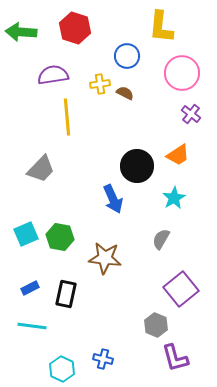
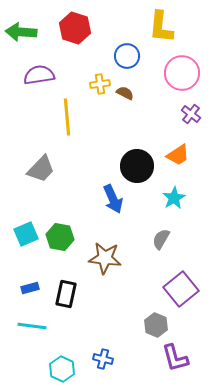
purple semicircle: moved 14 px left
blue rectangle: rotated 12 degrees clockwise
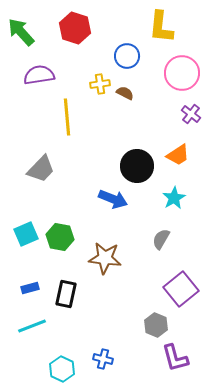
green arrow: rotated 44 degrees clockwise
blue arrow: rotated 44 degrees counterclockwise
cyan line: rotated 28 degrees counterclockwise
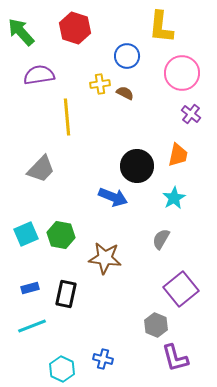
orange trapezoid: rotated 45 degrees counterclockwise
blue arrow: moved 2 px up
green hexagon: moved 1 px right, 2 px up
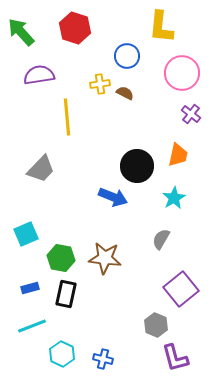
green hexagon: moved 23 px down
cyan hexagon: moved 15 px up
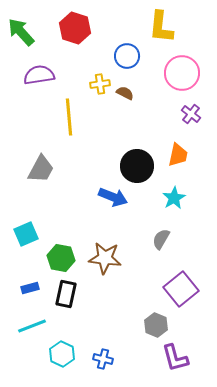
yellow line: moved 2 px right
gray trapezoid: rotated 16 degrees counterclockwise
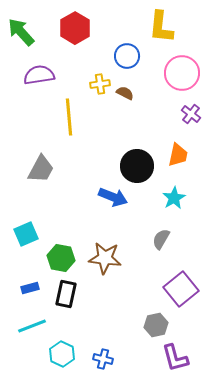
red hexagon: rotated 12 degrees clockwise
gray hexagon: rotated 25 degrees clockwise
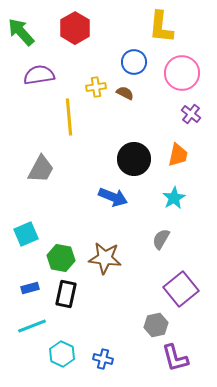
blue circle: moved 7 px right, 6 px down
yellow cross: moved 4 px left, 3 px down
black circle: moved 3 px left, 7 px up
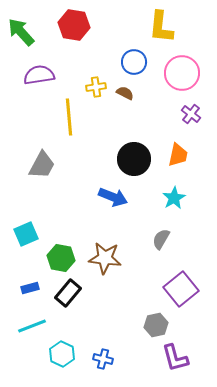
red hexagon: moved 1 px left, 3 px up; rotated 20 degrees counterclockwise
gray trapezoid: moved 1 px right, 4 px up
black rectangle: moved 2 px right, 1 px up; rotated 28 degrees clockwise
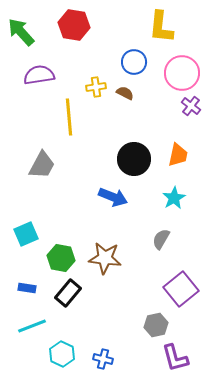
purple cross: moved 8 px up
blue rectangle: moved 3 px left; rotated 24 degrees clockwise
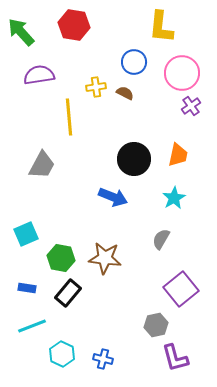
purple cross: rotated 18 degrees clockwise
